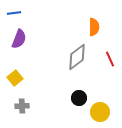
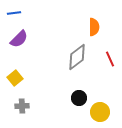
purple semicircle: rotated 24 degrees clockwise
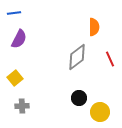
purple semicircle: rotated 18 degrees counterclockwise
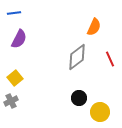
orange semicircle: rotated 24 degrees clockwise
gray cross: moved 11 px left, 5 px up; rotated 24 degrees counterclockwise
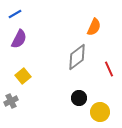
blue line: moved 1 px right, 1 px down; rotated 24 degrees counterclockwise
red line: moved 1 px left, 10 px down
yellow square: moved 8 px right, 2 px up
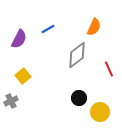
blue line: moved 33 px right, 15 px down
gray diamond: moved 2 px up
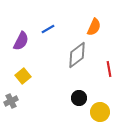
purple semicircle: moved 2 px right, 2 px down
red line: rotated 14 degrees clockwise
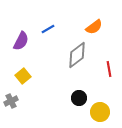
orange semicircle: rotated 30 degrees clockwise
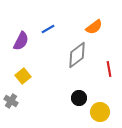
gray cross: rotated 32 degrees counterclockwise
